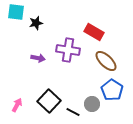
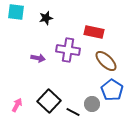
black star: moved 10 px right, 5 px up
red rectangle: rotated 18 degrees counterclockwise
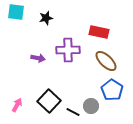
red rectangle: moved 5 px right
purple cross: rotated 10 degrees counterclockwise
gray circle: moved 1 px left, 2 px down
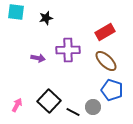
red rectangle: moved 6 px right; rotated 42 degrees counterclockwise
blue pentagon: rotated 15 degrees counterclockwise
gray circle: moved 2 px right, 1 px down
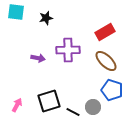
black square: rotated 30 degrees clockwise
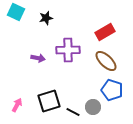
cyan square: rotated 18 degrees clockwise
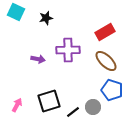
purple arrow: moved 1 px down
black line: rotated 64 degrees counterclockwise
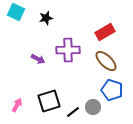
purple arrow: rotated 16 degrees clockwise
